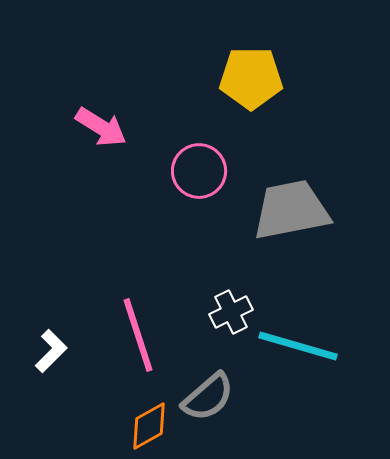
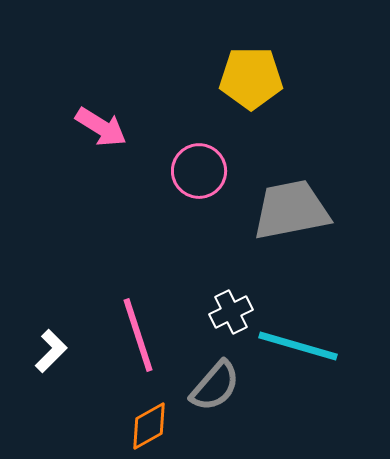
gray semicircle: moved 7 px right, 11 px up; rotated 8 degrees counterclockwise
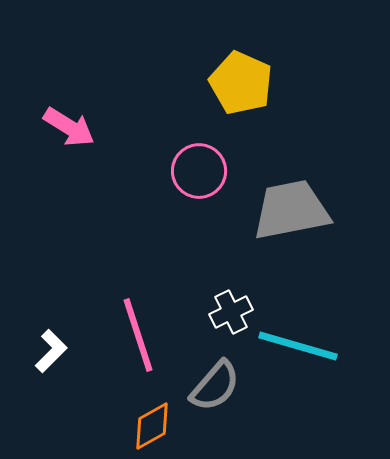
yellow pentagon: moved 10 px left, 5 px down; rotated 24 degrees clockwise
pink arrow: moved 32 px left
orange diamond: moved 3 px right
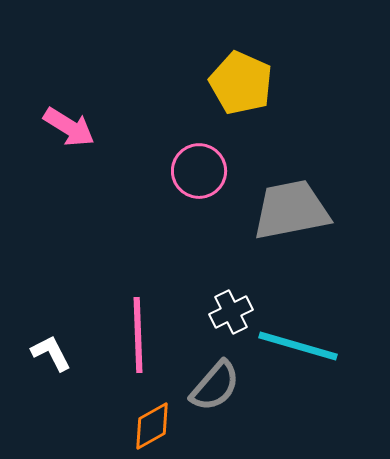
pink line: rotated 16 degrees clockwise
white L-shape: moved 2 px down; rotated 72 degrees counterclockwise
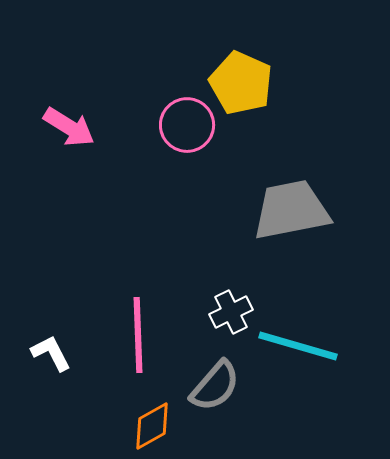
pink circle: moved 12 px left, 46 px up
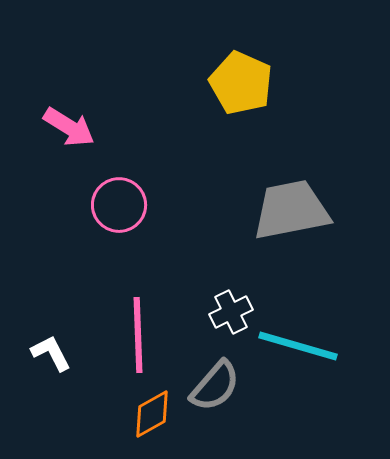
pink circle: moved 68 px left, 80 px down
orange diamond: moved 12 px up
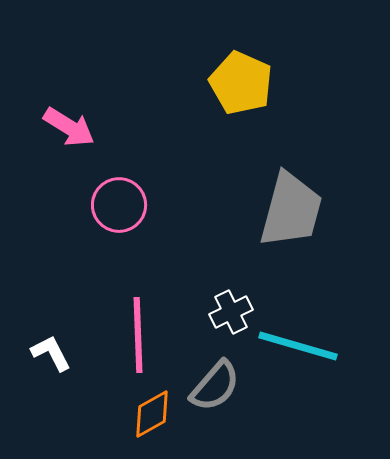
gray trapezoid: rotated 116 degrees clockwise
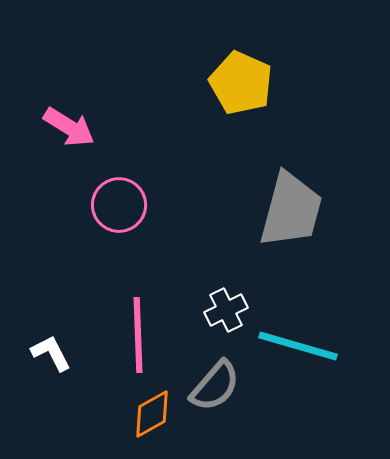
white cross: moved 5 px left, 2 px up
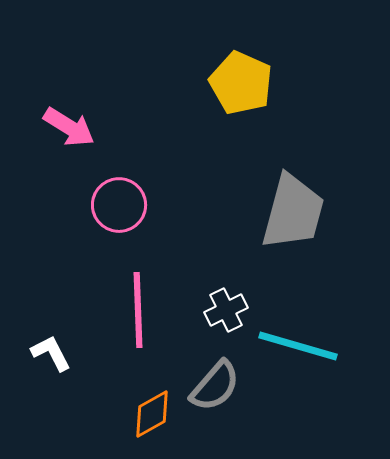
gray trapezoid: moved 2 px right, 2 px down
pink line: moved 25 px up
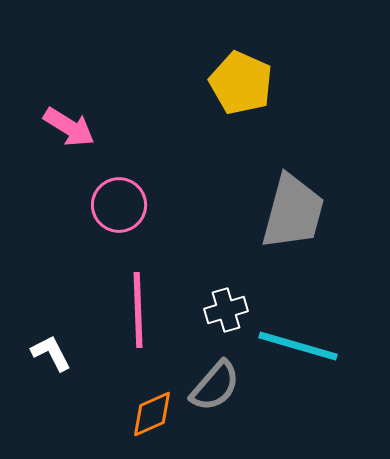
white cross: rotated 9 degrees clockwise
orange diamond: rotated 6 degrees clockwise
